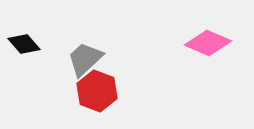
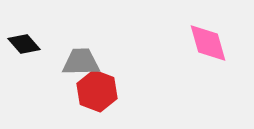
pink diamond: rotated 51 degrees clockwise
gray trapezoid: moved 4 px left, 3 px down; rotated 42 degrees clockwise
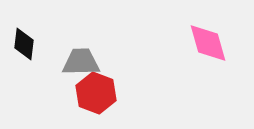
black diamond: rotated 48 degrees clockwise
red hexagon: moved 1 px left, 2 px down
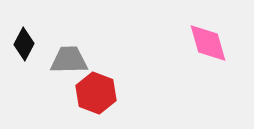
black diamond: rotated 20 degrees clockwise
gray trapezoid: moved 12 px left, 2 px up
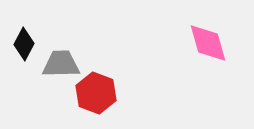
gray trapezoid: moved 8 px left, 4 px down
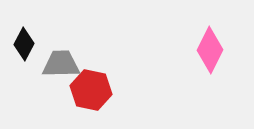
pink diamond: moved 2 px right, 7 px down; rotated 42 degrees clockwise
red hexagon: moved 5 px left, 3 px up; rotated 9 degrees counterclockwise
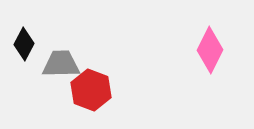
red hexagon: rotated 9 degrees clockwise
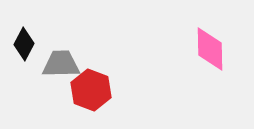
pink diamond: moved 1 px up; rotated 27 degrees counterclockwise
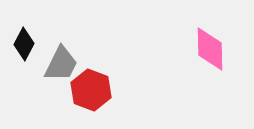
gray trapezoid: rotated 117 degrees clockwise
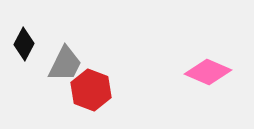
pink diamond: moved 2 px left, 23 px down; rotated 66 degrees counterclockwise
gray trapezoid: moved 4 px right
